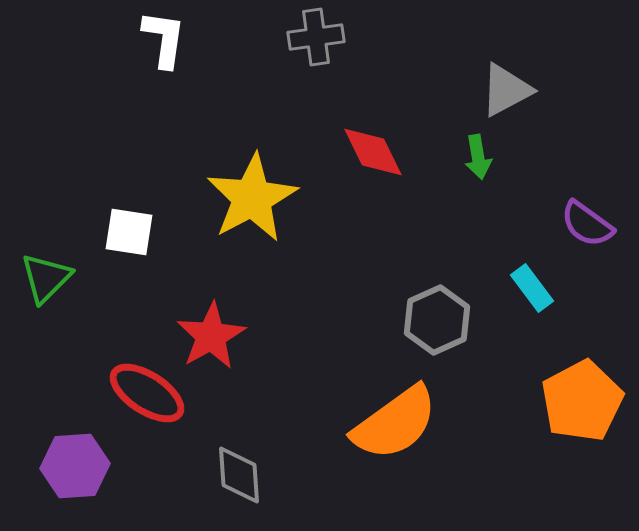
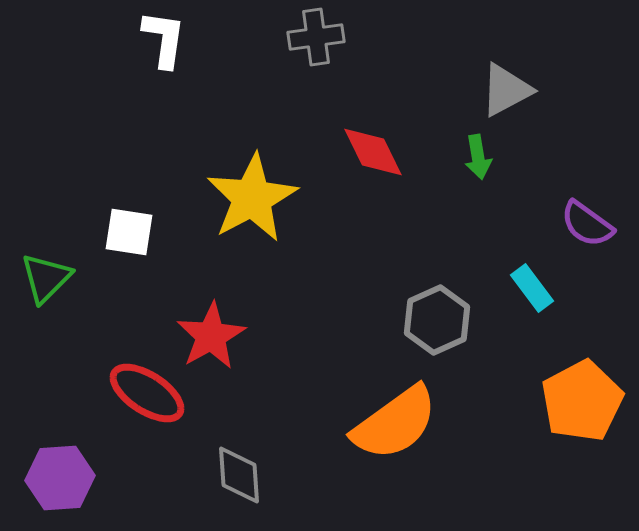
purple hexagon: moved 15 px left, 12 px down
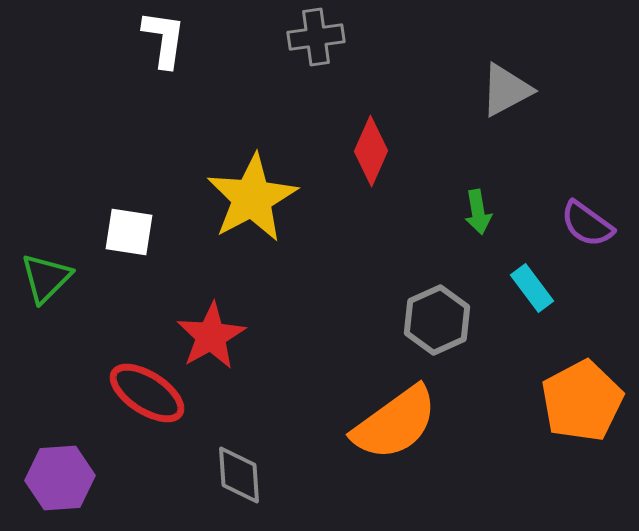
red diamond: moved 2 px left, 1 px up; rotated 50 degrees clockwise
green arrow: moved 55 px down
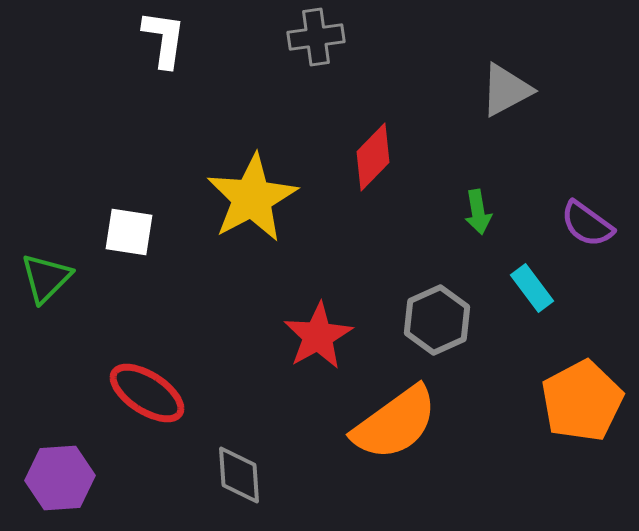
red diamond: moved 2 px right, 6 px down; rotated 20 degrees clockwise
red star: moved 107 px right
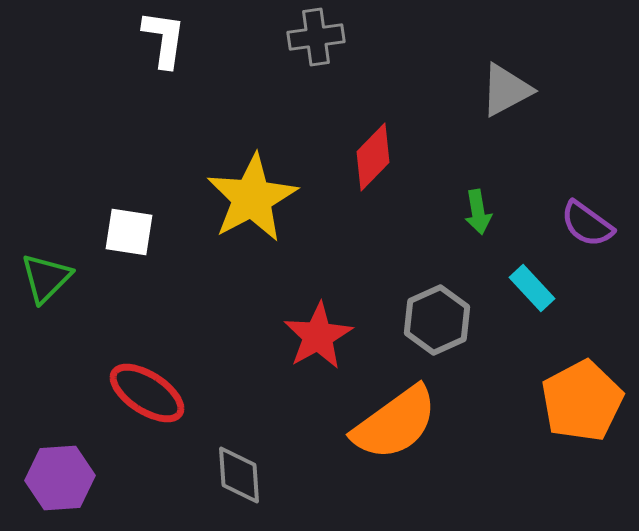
cyan rectangle: rotated 6 degrees counterclockwise
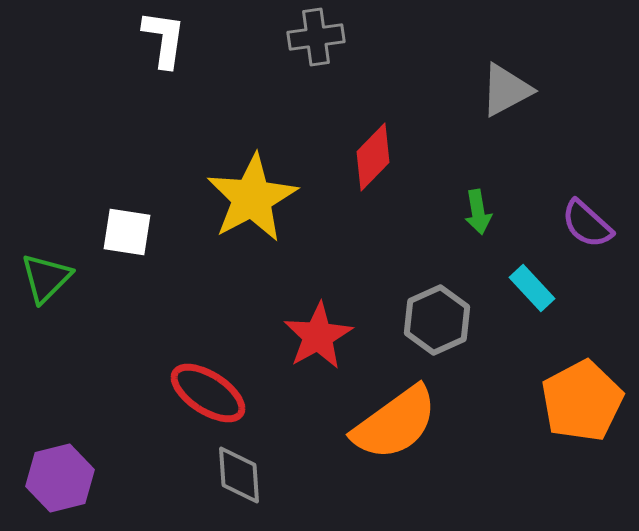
purple semicircle: rotated 6 degrees clockwise
white square: moved 2 px left
red ellipse: moved 61 px right
purple hexagon: rotated 10 degrees counterclockwise
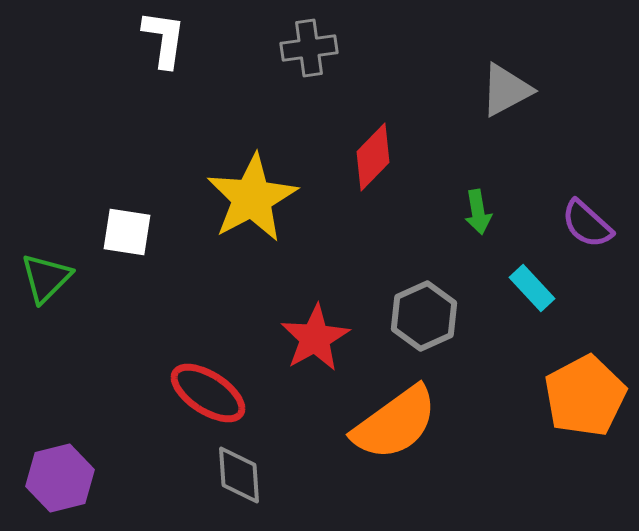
gray cross: moved 7 px left, 11 px down
gray hexagon: moved 13 px left, 4 px up
red star: moved 3 px left, 2 px down
orange pentagon: moved 3 px right, 5 px up
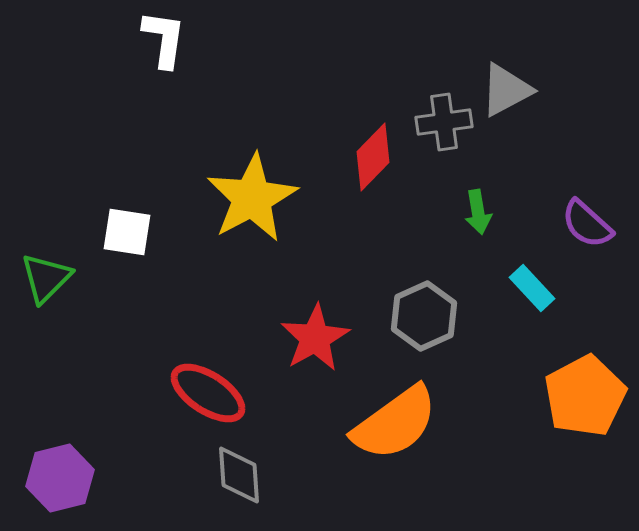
gray cross: moved 135 px right, 74 px down
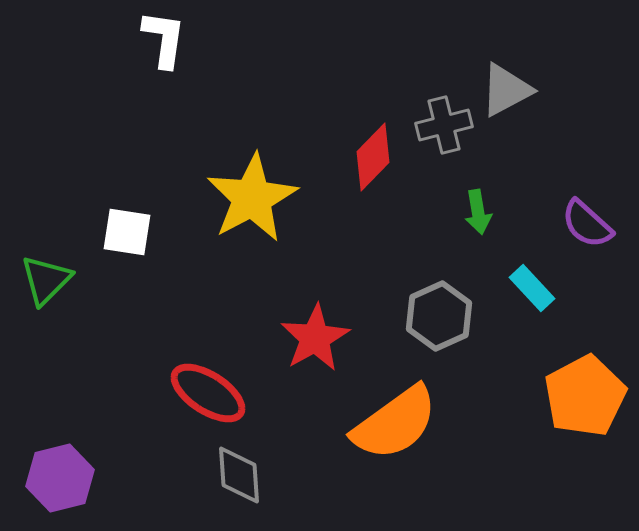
gray cross: moved 3 px down; rotated 6 degrees counterclockwise
green triangle: moved 2 px down
gray hexagon: moved 15 px right
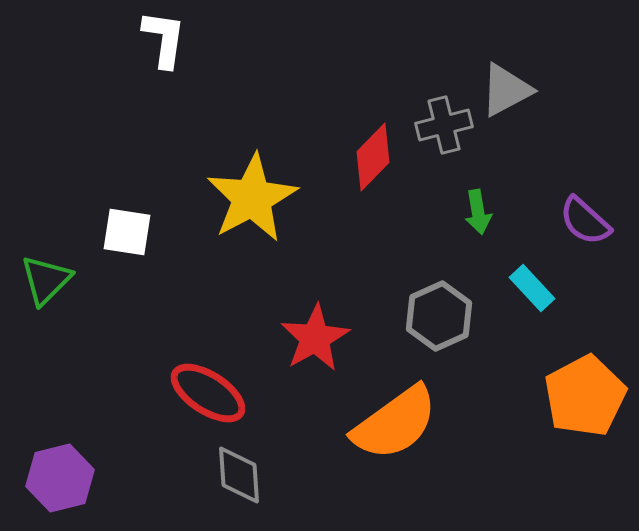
purple semicircle: moved 2 px left, 3 px up
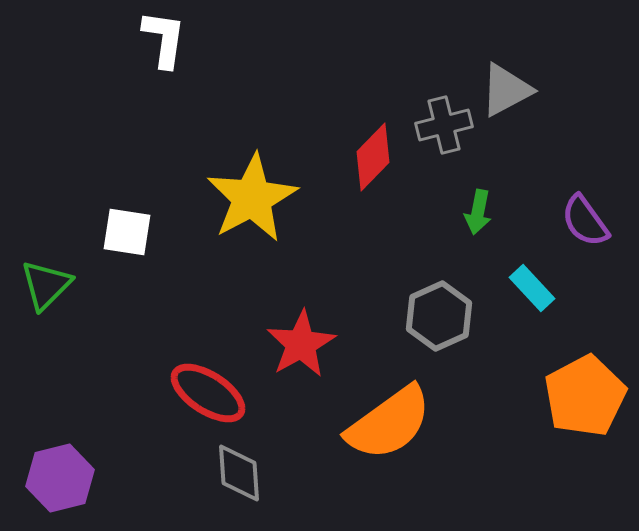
green arrow: rotated 21 degrees clockwise
purple semicircle: rotated 12 degrees clockwise
green triangle: moved 5 px down
red star: moved 14 px left, 6 px down
orange semicircle: moved 6 px left
gray diamond: moved 2 px up
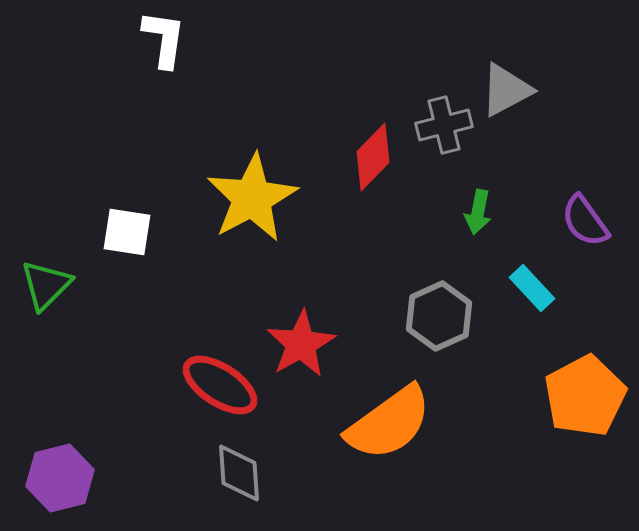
red ellipse: moved 12 px right, 8 px up
